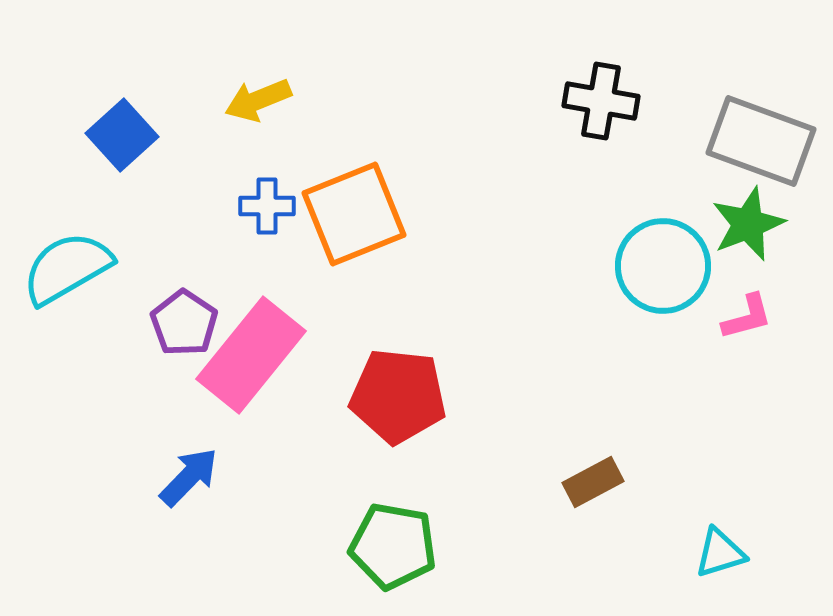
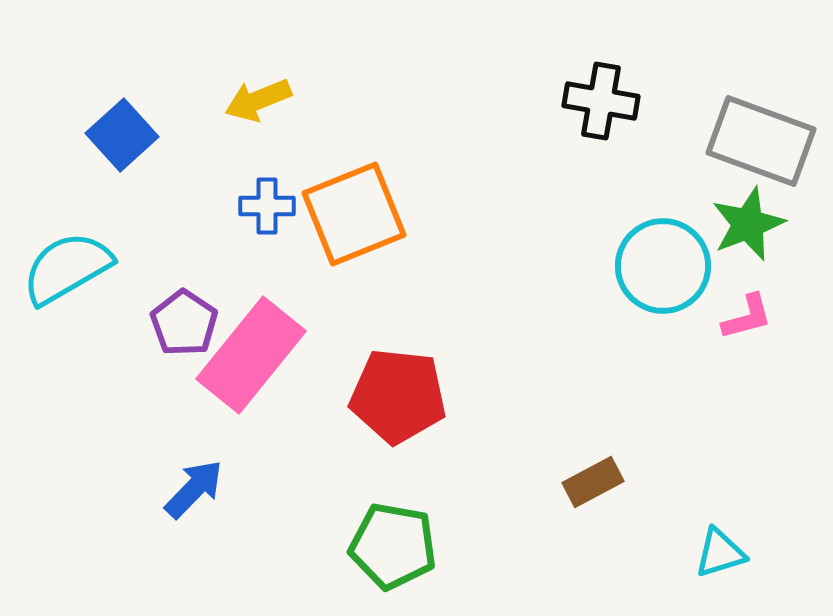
blue arrow: moved 5 px right, 12 px down
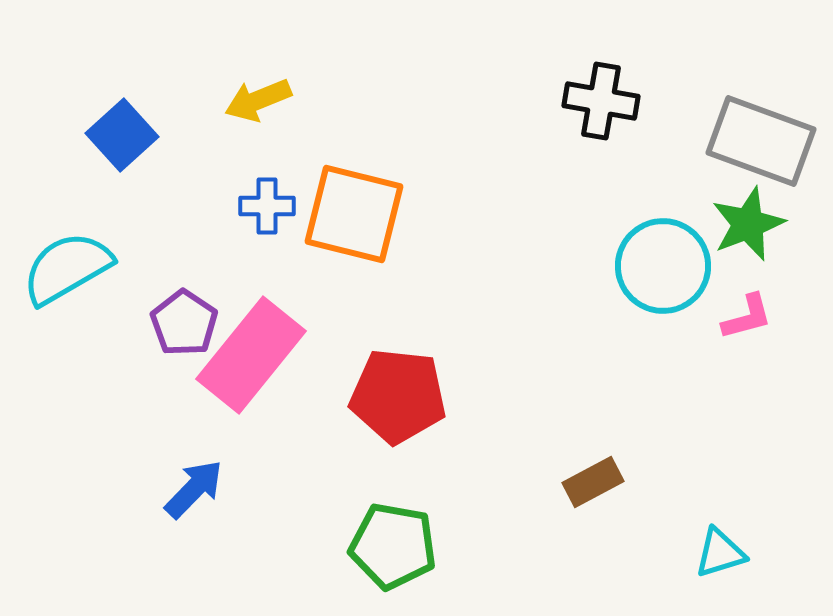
orange square: rotated 36 degrees clockwise
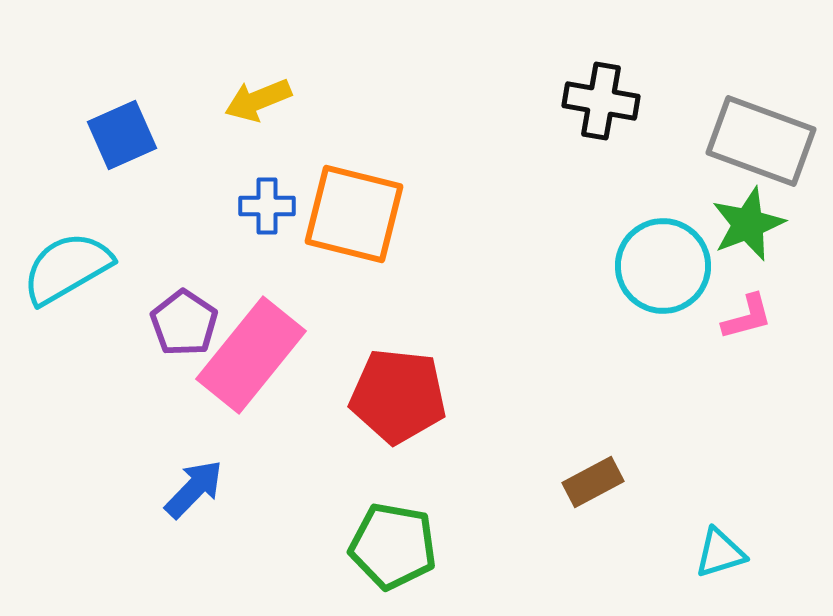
blue square: rotated 18 degrees clockwise
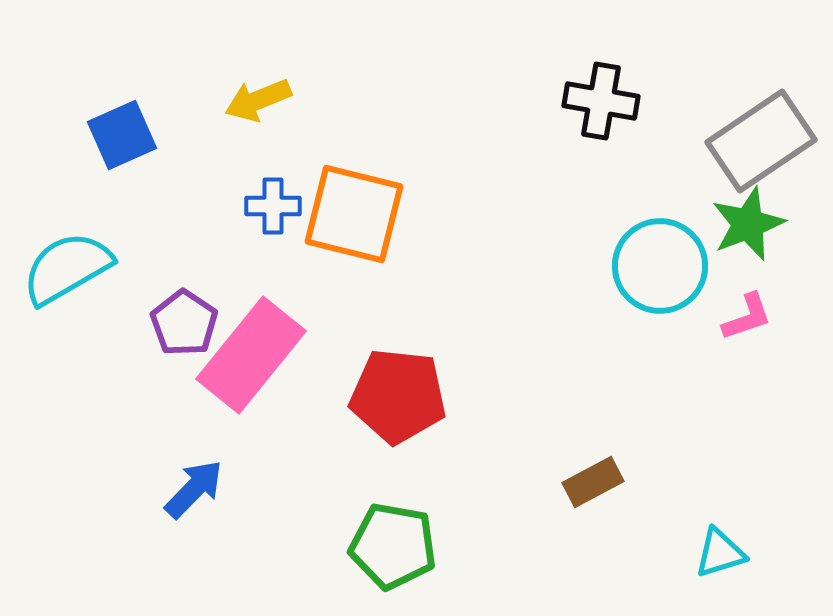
gray rectangle: rotated 54 degrees counterclockwise
blue cross: moved 6 px right
cyan circle: moved 3 px left
pink L-shape: rotated 4 degrees counterclockwise
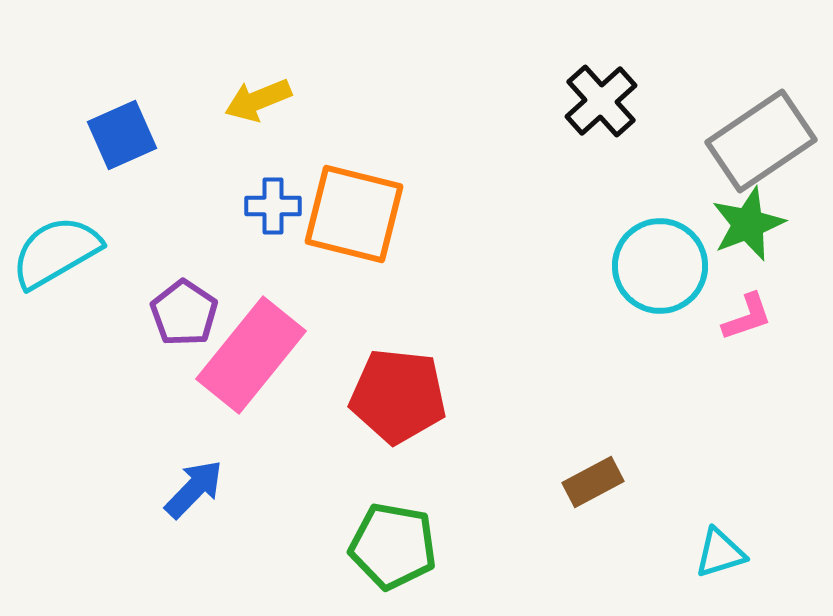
black cross: rotated 38 degrees clockwise
cyan semicircle: moved 11 px left, 16 px up
purple pentagon: moved 10 px up
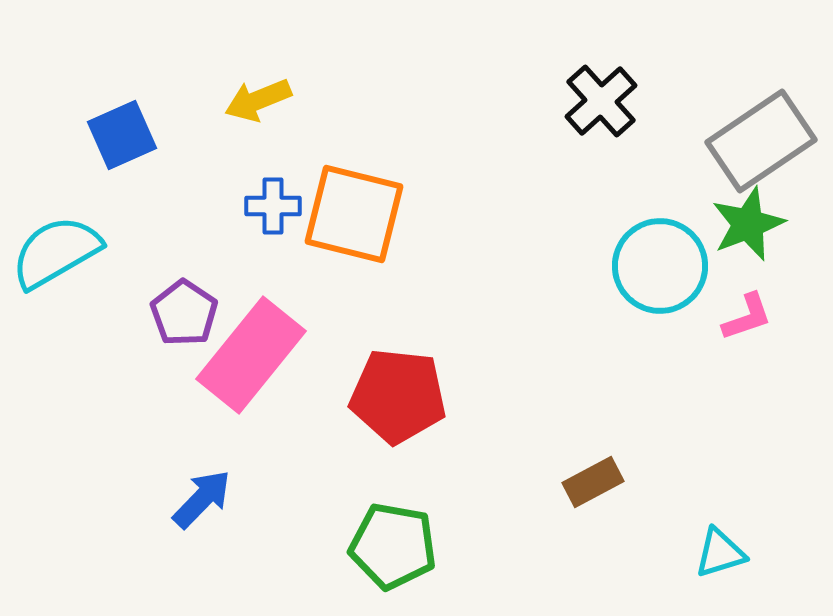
blue arrow: moved 8 px right, 10 px down
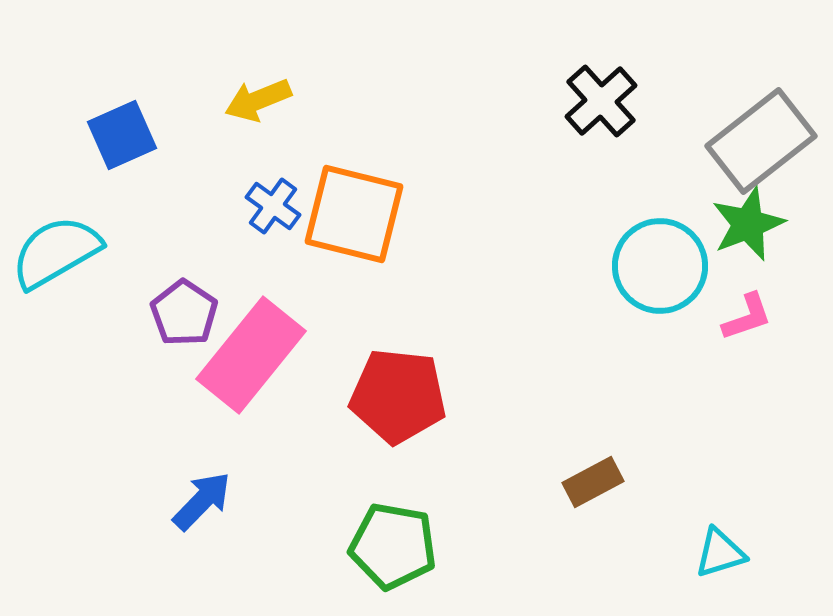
gray rectangle: rotated 4 degrees counterclockwise
blue cross: rotated 36 degrees clockwise
blue arrow: moved 2 px down
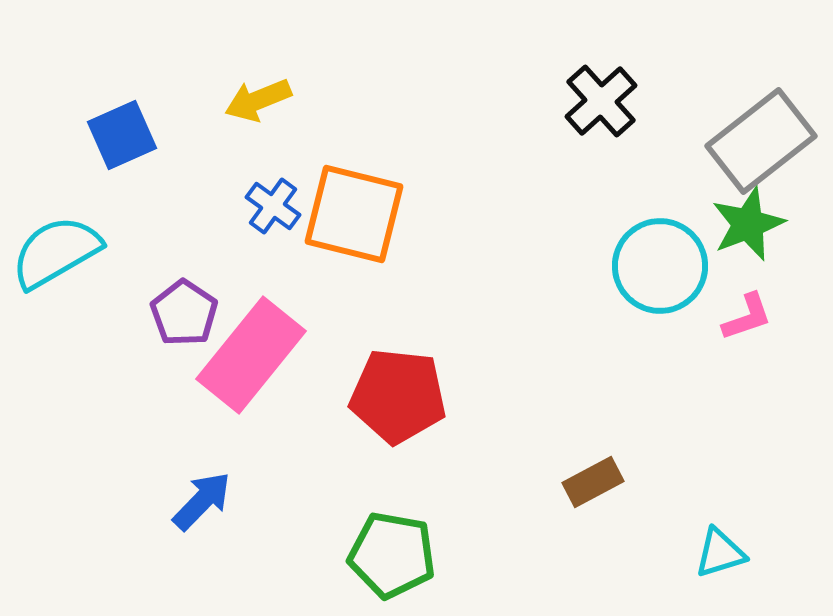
green pentagon: moved 1 px left, 9 px down
